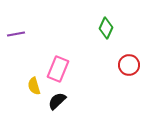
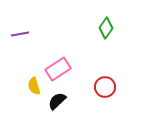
green diamond: rotated 10 degrees clockwise
purple line: moved 4 px right
red circle: moved 24 px left, 22 px down
pink rectangle: rotated 35 degrees clockwise
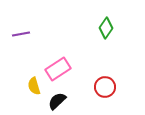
purple line: moved 1 px right
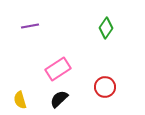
purple line: moved 9 px right, 8 px up
yellow semicircle: moved 14 px left, 14 px down
black semicircle: moved 2 px right, 2 px up
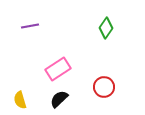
red circle: moved 1 px left
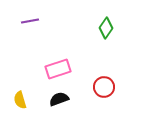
purple line: moved 5 px up
pink rectangle: rotated 15 degrees clockwise
black semicircle: rotated 24 degrees clockwise
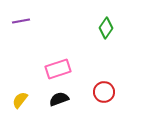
purple line: moved 9 px left
red circle: moved 5 px down
yellow semicircle: rotated 54 degrees clockwise
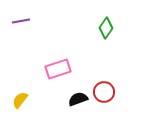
black semicircle: moved 19 px right
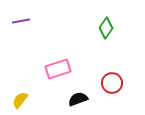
red circle: moved 8 px right, 9 px up
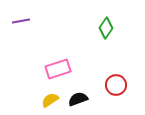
red circle: moved 4 px right, 2 px down
yellow semicircle: moved 30 px right; rotated 18 degrees clockwise
